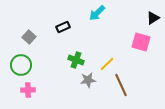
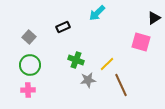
black triangle: moved 1 px right
green circle: moved 9 px right
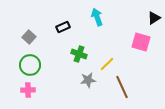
cyan arrow: moved 4 px down; rotated 114 degrees clockwise
green cross: moved 3 px right, 6 px up
brown line: moved 1 px right, 2 px down
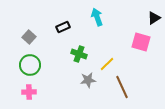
pink cross: moved 1 px right, 2 px down
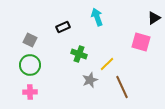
gray square: moved 1 px right, 3 px down; rotated 16 degrees counterclockwise
gray star: moved 2 px right; rotated 14 degrees counterclockwise
pink cross: moved 1 px right
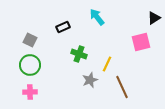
cyan arrow: rotated 18 degrees counterclockwise
pink square: rotated 30 degrees counterclockwise
yellow line: rotated 21 degrees counterclockwise
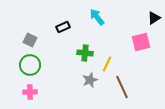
green cross: moved 6 px right, 1 px up; rotated 14 degrees counterclockwise
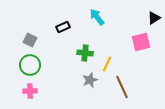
pink cross: moved 1 px up
